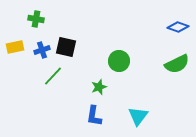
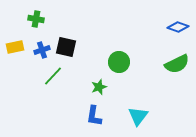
green circle: moved 1 px down
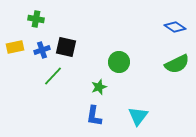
blue diamond: moved 3 px left; rotated 15 degrees clockwise
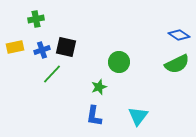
green cross: rotated 21 degrees counterclockwise
blue diamond: moved 4 px right, 8 px down
green line: moved 1 px left, 2 px up
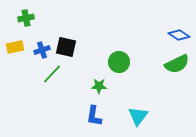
green cross: moved 10 px left, 1 px up
green star: moved 1 px up; rotated 21 degrees clockwise
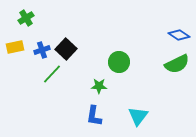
green cross: rotated 21 degrees counterclockwise
black square: moved 2 px down; rotated 30 degrees clockwise
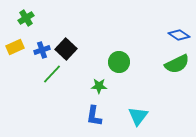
yellow rectangle: rotated 12 degrees counterclockwise
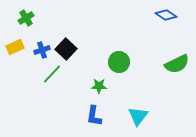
blue diamond: moved 13 px left, 20 px up
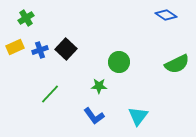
blue cross: moved 2 px left
green line: moved 2 px left, 20 px down
blue L-shape: rotated 45 degrees counterclockwise
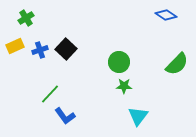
yellow rectangle: moved 1 px up
green semicircle: rotated 20 degrees counterclockwise
green star: moved 25 px right
blue L-shape: moved 29 px left
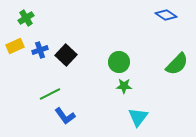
black square: moved 6 px down
green line: rotated 20 degrees clockwise
cyan triangle: moved 1 px down
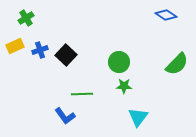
green line: moved 32 px right; rotated 25 degrees clockwise
